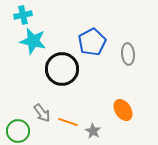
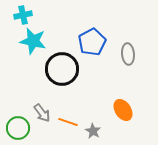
green circle: moved 3 px up
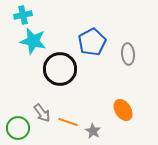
black circle: moved 2 px left
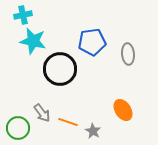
blue pentagon: rotated 20 degrees clockwise
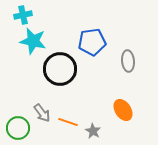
gray ellipse: moved 7 px down
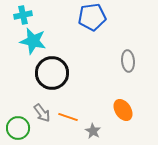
blue pentagon: moved 25 px up
black circle: moved 8 px left, 4 px down
orange line: moved 5 px up
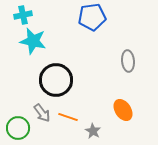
black circle: moved 4 px right, 7 px down
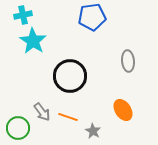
cyan star: rotated 20 degrees clockwise
black circle: moved 14 px right, 4 px up
gray arrow: moved 1 px up
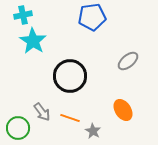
gray ellipse: rotated 55 degrees clockwise
orange line: moved 2 px right, 1 px down
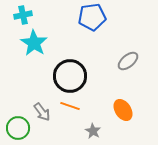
cyan star: moved 1 px right, 2 px down
orange line: moved 12 px up
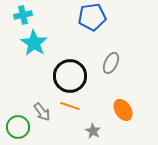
gray ellipse: moved 17 px left, 2 px down; rotated 25 degrees counterclockwise
green circle: moved 1 px up
